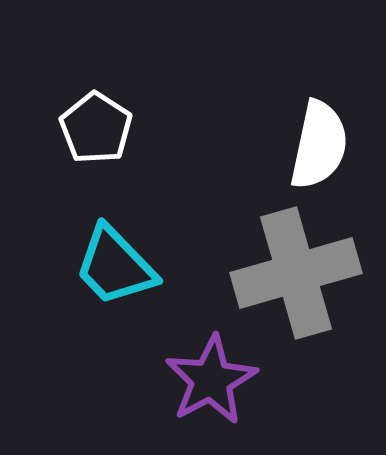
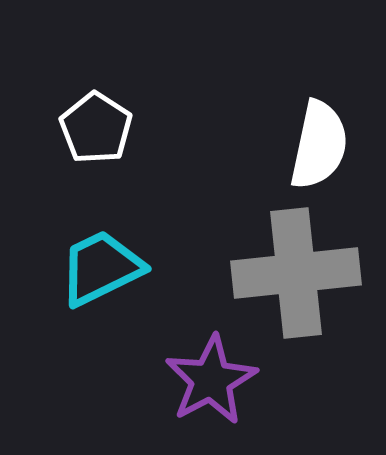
cyan trapezoid: moved 14 px left, 2 px down; rotated 108 degrees clockwise
gray cross: rotated 10 degrees clockwise
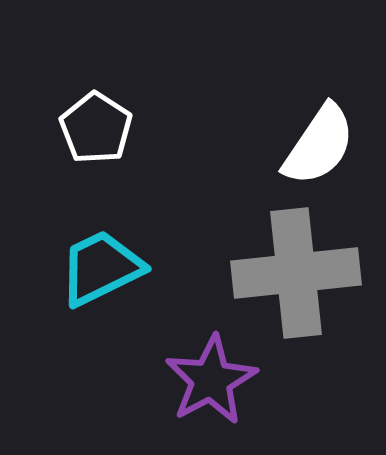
white semicircle: rotated 22 degrees clockwise
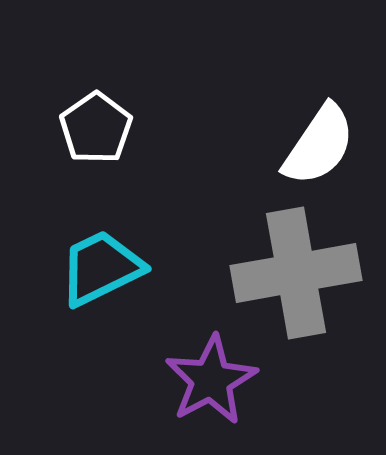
white pentagon: rotated 4 degrees clockwise
gray cross: rotated 4 degrees counterclockwise
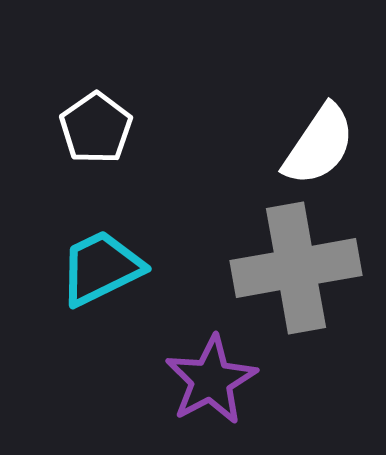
gray cross: moved 5 px up
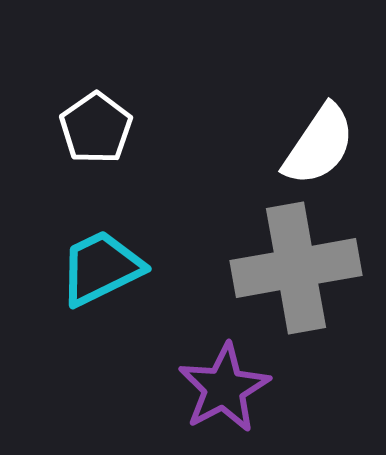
purple star: moved 13 px right, 8 px down
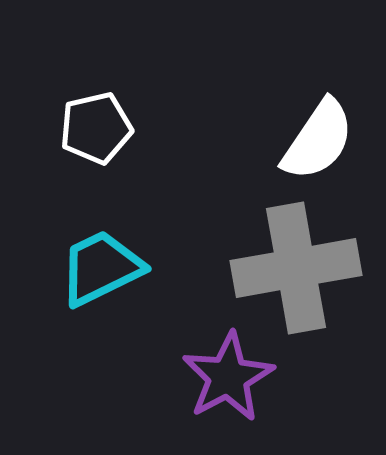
white pentagon: rotated 22 degrees clockwise
white semicircle: moved 1 px left, 5 px up
purple star: moved 4 px right, 11 px up
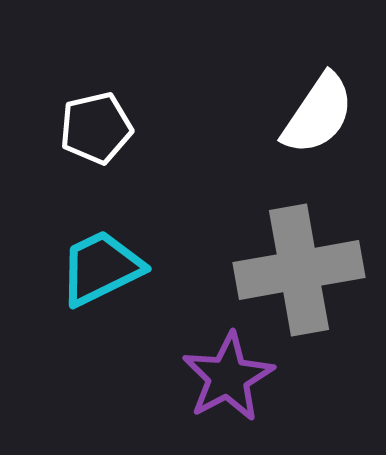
white semicircle: moved 26 px up
gray cross: moved 3 px right, 2 px down
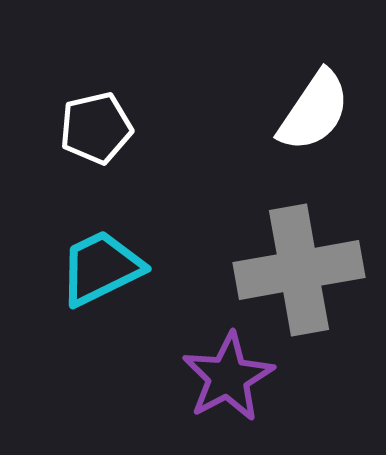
white semicircle: moved 4 px left, 3 px up
